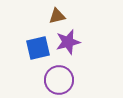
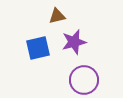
purple star: moved 6 px right
purple circle: moved 25 px right
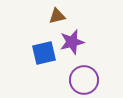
purple star: moved 2 px left
blue square: moved 6 px right, 5 px down
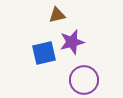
brown triangle: moved 1 px up
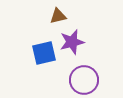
brown triangle: moved 1 px right, 1 px down
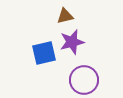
brown triangle: moved 7 px right
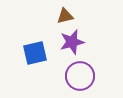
blue square: moved 9 px left
purple circle: moved 4 px left, 4 px up
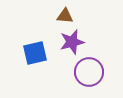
brown triangle: rotated 18 degrees clockwise
purple circle: moved 9 px right, 4 px up
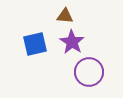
purple star: rotated 25 degrees counterclockwise
blue square: moved 9 px up
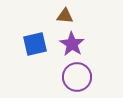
purple star: moved 2 px down
purple circle: moved 12 px left, 5 px down
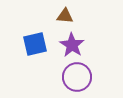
purple star: moved 1 px down
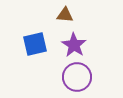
brown triangle: moved 1 px up
purple star: moved 2 px right
